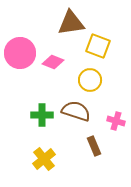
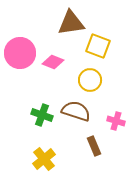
green cross: rotated 20 degrees clockwise
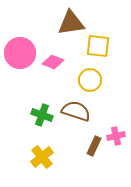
yellow square: rotated 15 degrees counterclockwise
pink cross: moved 15 px down; rotated 30 degrees counterclockwise
brown rectangle: rotated 48 degrees clockwise
yellow cross: moved 2 px left, 2 px up
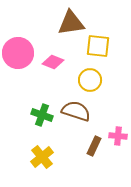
pink circle: moved 2 px left
pink cross: moved 2 px right; rotated 18 degrees clockwise
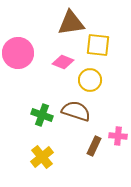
yellow square: moved 1 px up
pink diamond: moved 10 px right
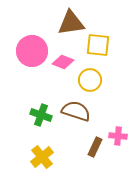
pink circle: moved 14 px right, 2 px up
green cross: moved 1 px left
brown rectangle: moved 1 px right, 1 px down
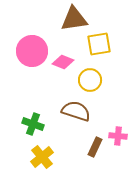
brown triangle: moved 3 px right, 4 px up
yellow square: moved 1 px right, 1 px up; rotated 15 degrees counterclockwise
green cross: moved 8 px left, 9 px down
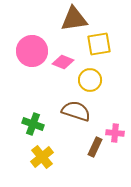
pink cross: moved 3 px left, 3 px up
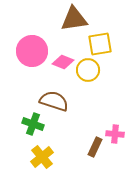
yellow square: moved 1 px right
yellow circle: moved 2 px left, 10 px up
brown semicircle: moved 22 px left, 10 px up
pink cross: moved 1 px down
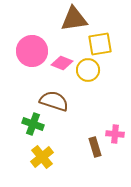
pink diamond: moved 1 px left, 1 px down
brown rectangle: rotated 42 degrees counterclockwise
